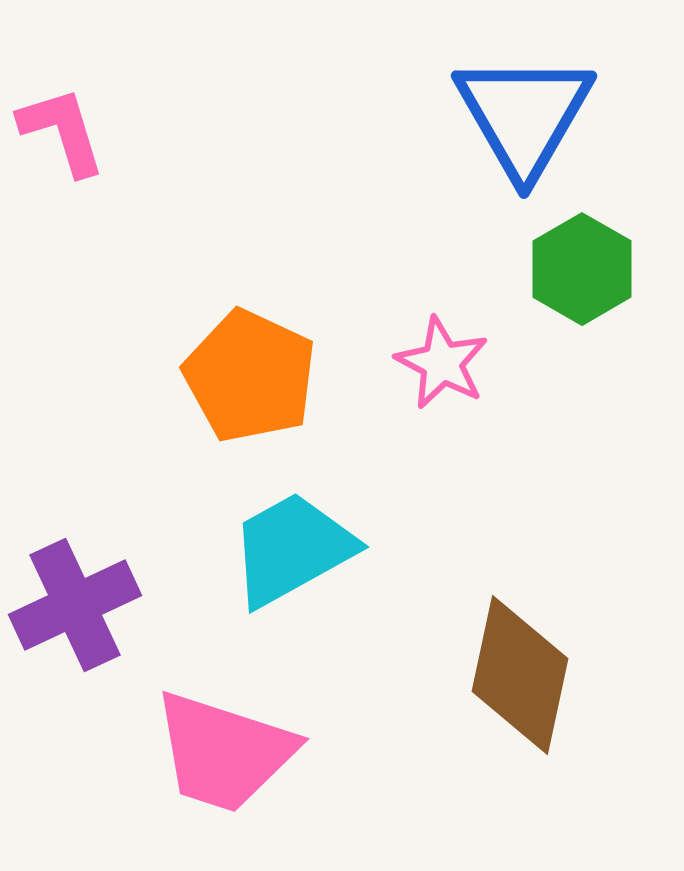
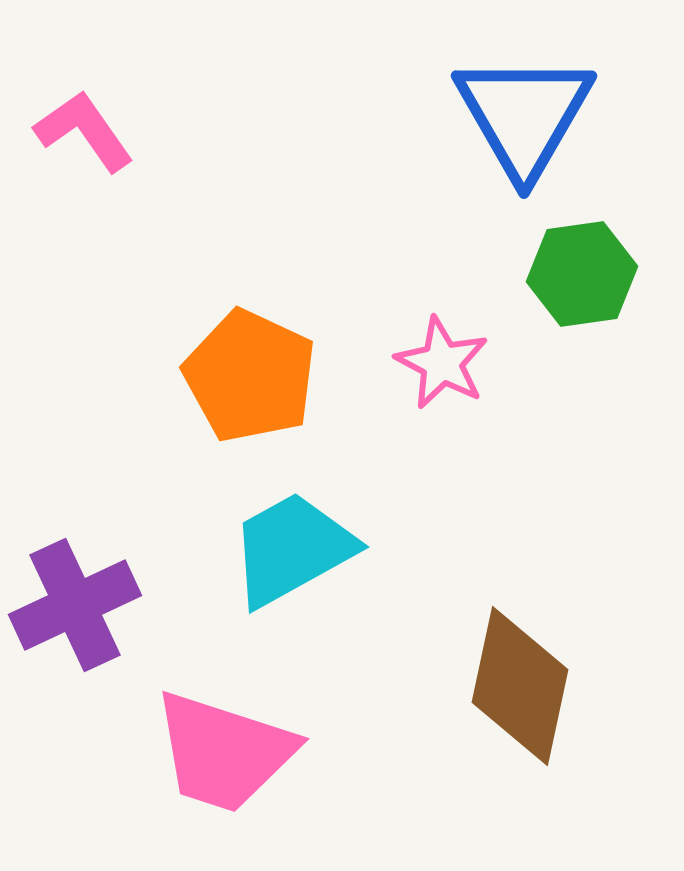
pink L-shape: moved 22 px right; rotated 18 degrees counterclockwise
green hexagon: moved 5 px down; rotated 22 degrees clockwise
brown diamond: moved 11 px down
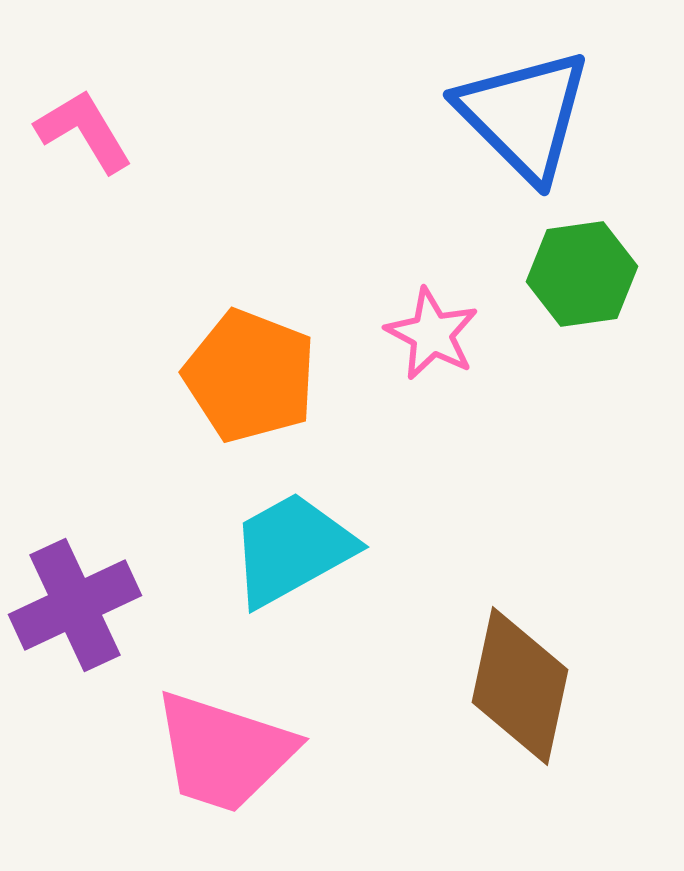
blue triangle: rotated 15 degrees counterclockwise
pink L-shape: rotated 4 degrees clockwise
pink star: moved 10 px left, 29 px up
orange pentagon: rotated 4 degrees counterclockwise
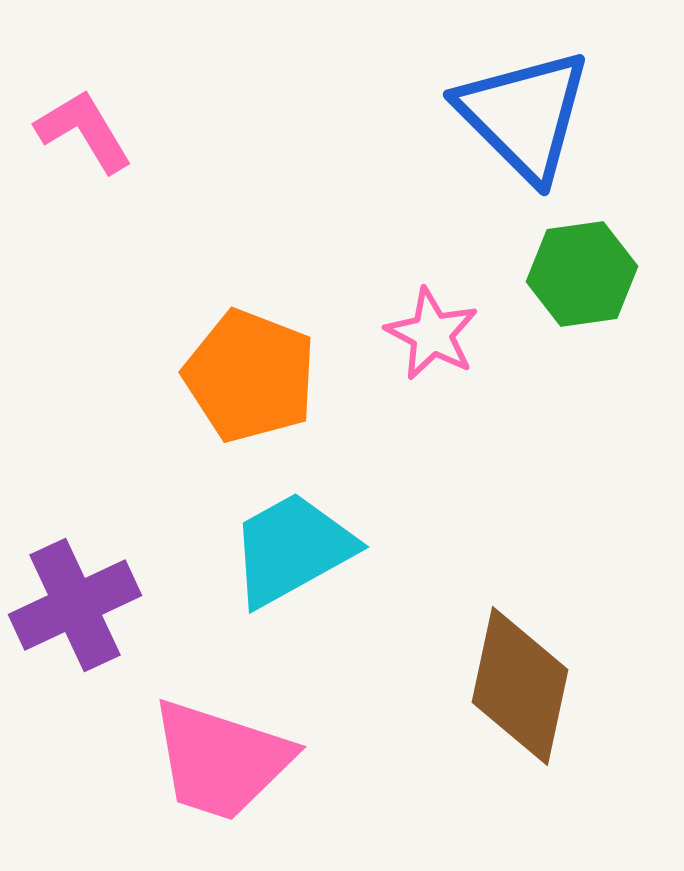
pink trapezoid: moved 3 px left, 8 px down
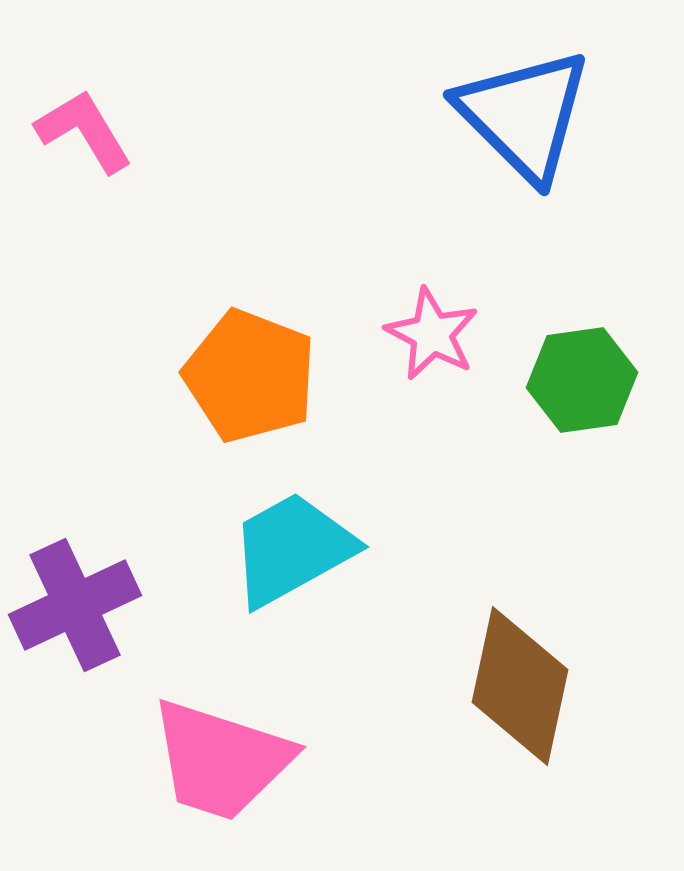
green hexagon: moved 106 px down
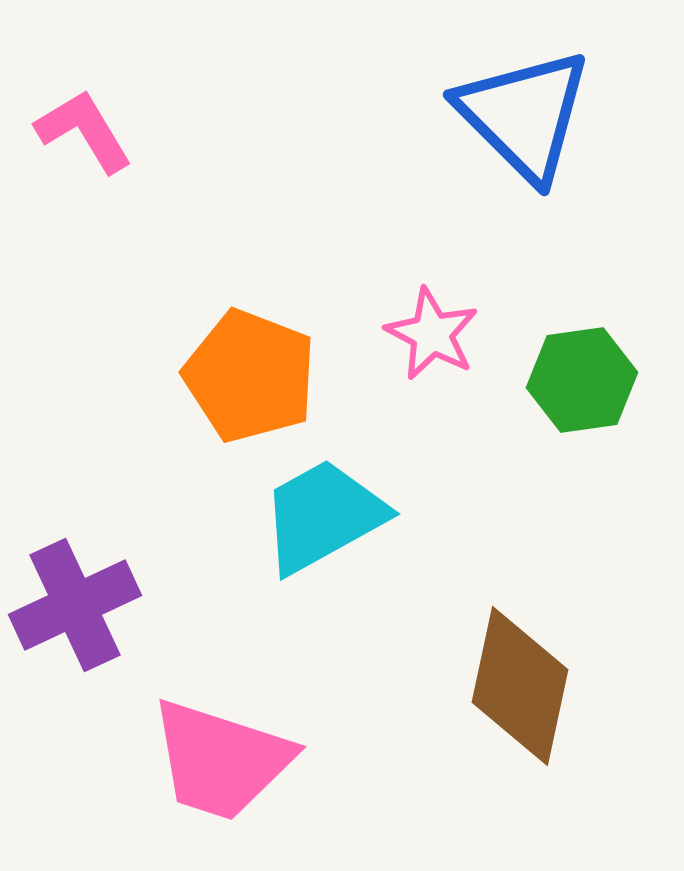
cyan trapezoid: moved 31 px right, 33 px up
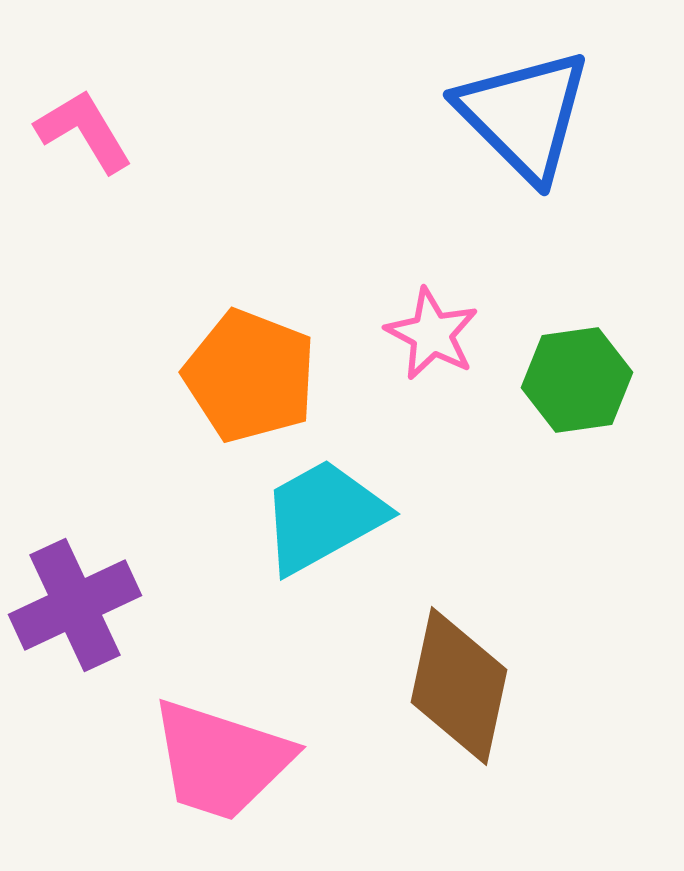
green hexagon: moved 5 px left
brown diamond: moved 61 px left
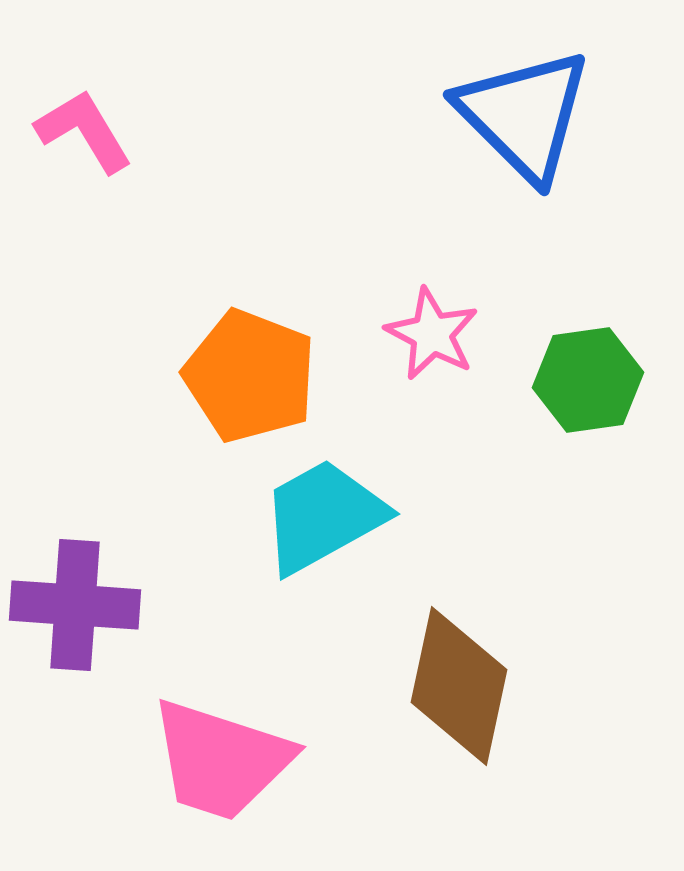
green hexagon: moved 11 px right
purple cross: rotated 29 degrees clockwise
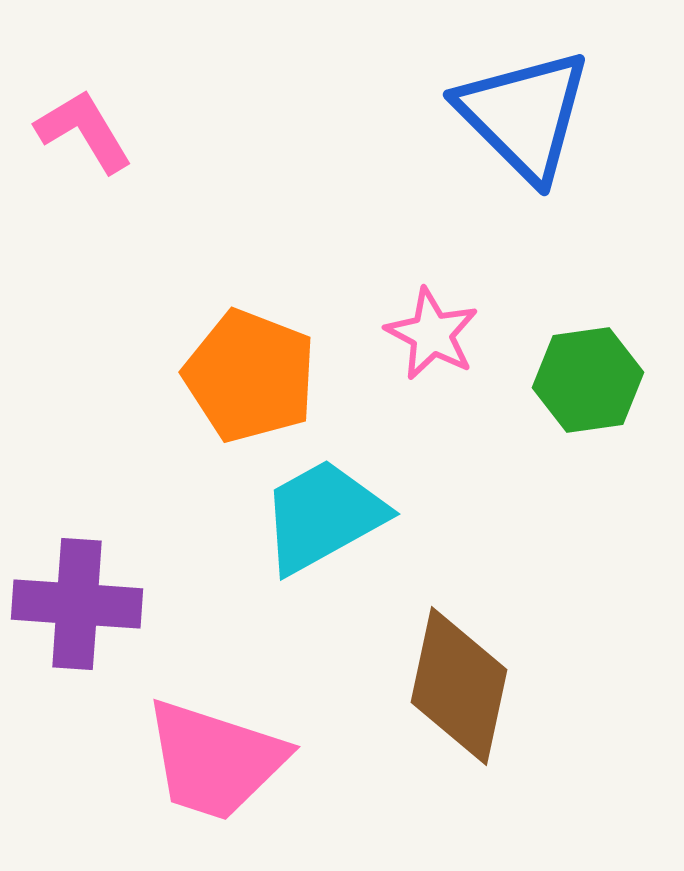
purple cross: moved 2 px right, 1 px up
pink trapezoid: moved 6 px left
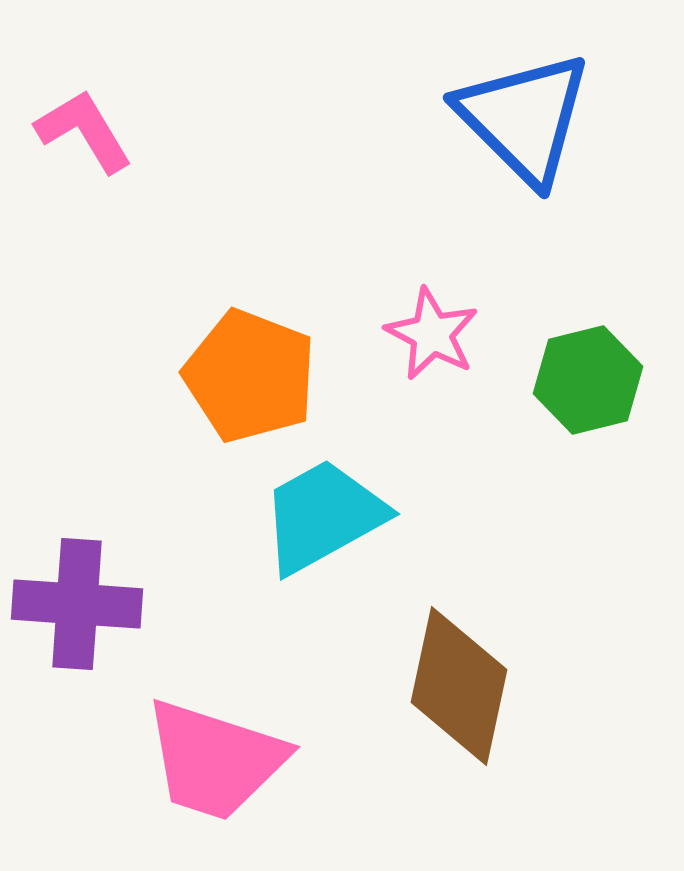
blue triangle: moved 3 px down
green hexagon: rotated 6 degrees counterclockwise
